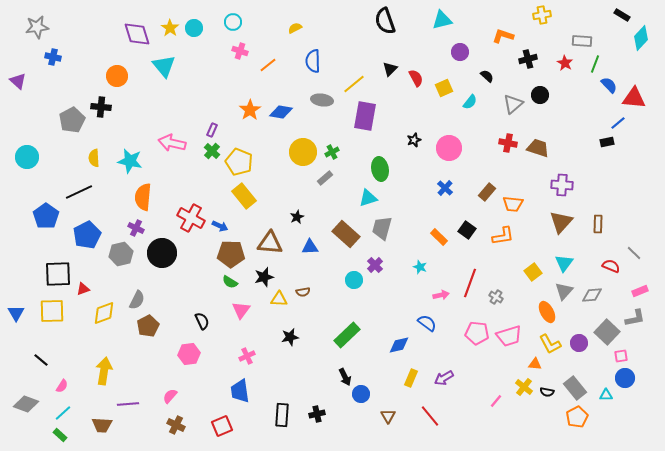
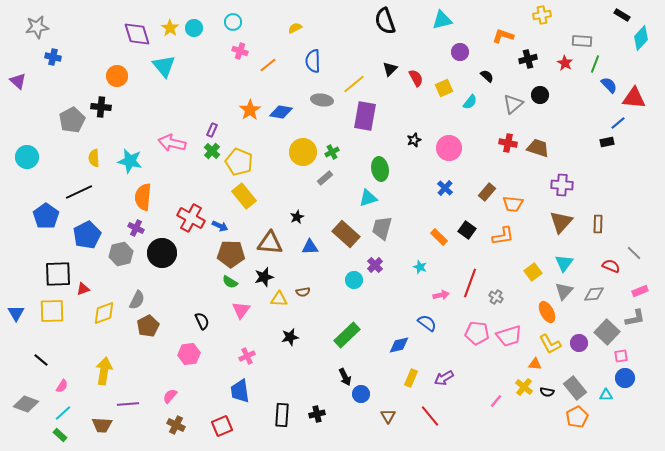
gray diamond at (592, 295): moved 2 px right, 1 px up
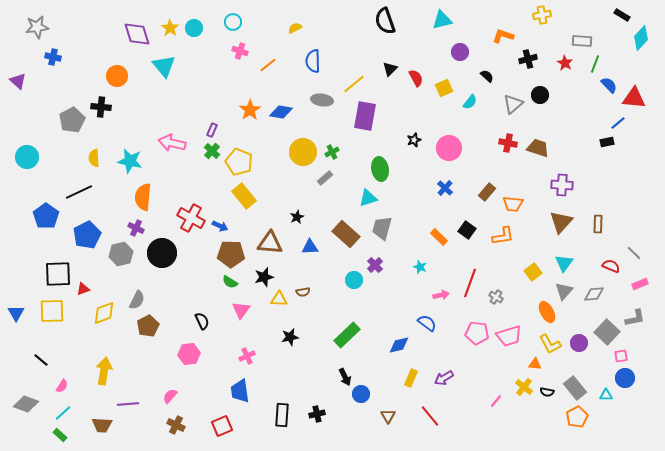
pink rectangle at (640, 291): moved 7 px up
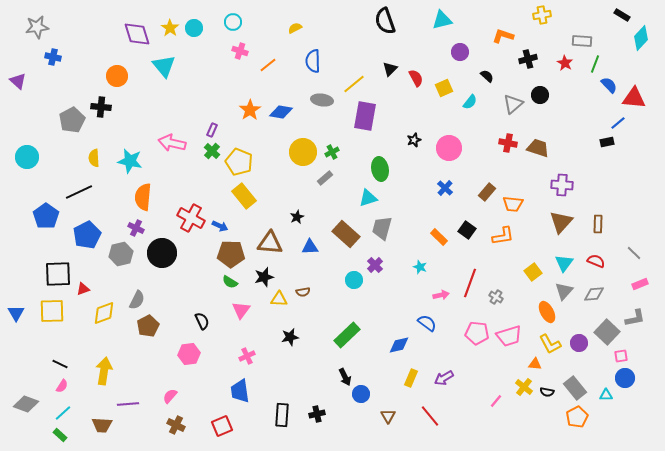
red semicircle at (611, 266): moved 15 px left, 5 px up
black line at (41, 360): moved 19 px right, 4 px down; rotated 14 degrees counterclockwise
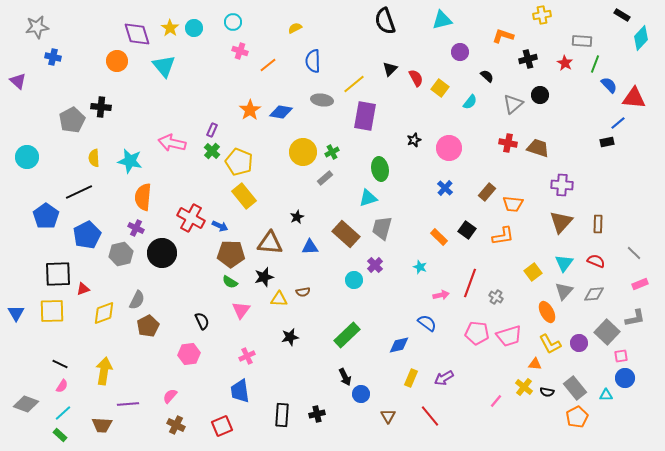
orange circle at (117, 76): moved 15 px up
yellow square at (444, 88): moved 4 px left; rotated 30 degrees counterclockwise
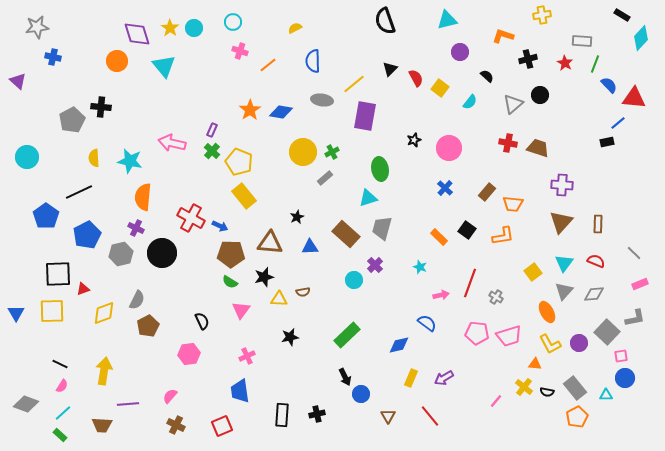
cyan triangle at (442, 20): moved 5 px right
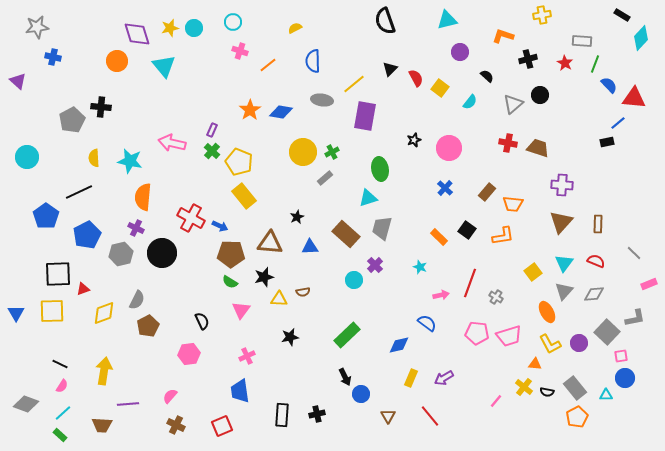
yellow star at (170, 28): rotated 24 degrees clockwise
pink rectangle at (640, 284): moved 9 px right
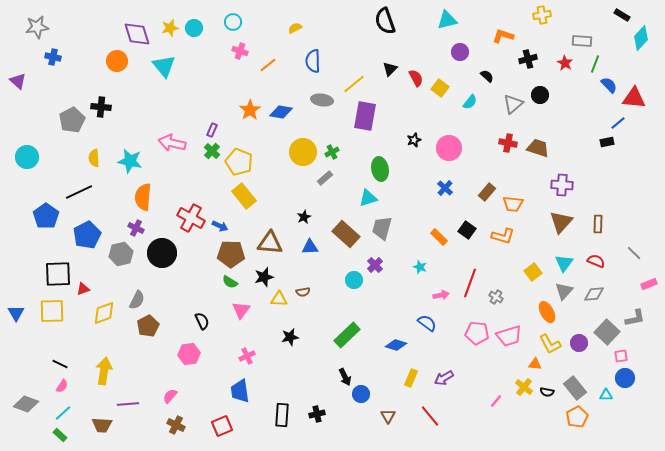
black star at (297, 217): moved 7 px right
orange L-shape at (503, 236): rotated 25 degrees clockwise
blue diamond at (399, 345): moved 3 px left; rotated 30 degrees clockwise
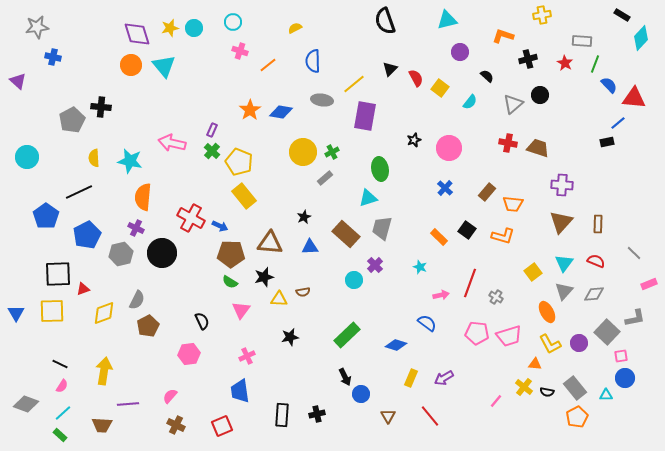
orange circle at (117, 61): moved 14 px right, 4 px down
